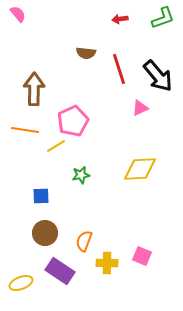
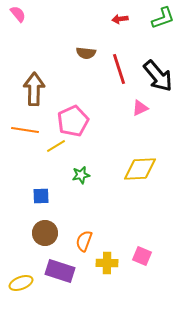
purple rectangle: rotated 16 degrees counterclockwise
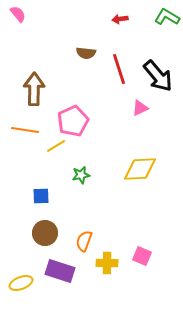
green L-shape: moved 4 px right, 1 px up; rotated 130 degrees counterclockwise
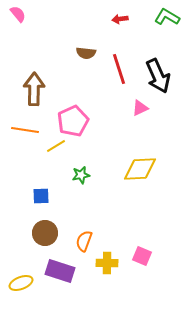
black arrow: rotated 16 degrees clockwise
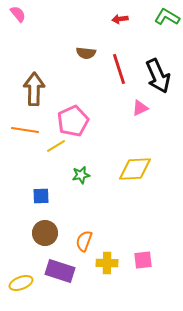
yellow diamond: moved 5 px left
pink square: moved 1 px right, 4 px down; rotated 30 degrees counterclockwise
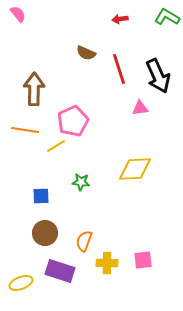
brown semicircle: rotated 18 degrees clockwise
pink triangle: rotated 18 degrees clockwise
green star: moved 7 px down; rotated 18 degrees clockwise
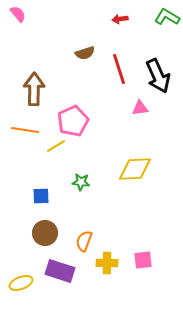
brown semicircle: moved 1 px left; rotated 42 degrees counterclockwise
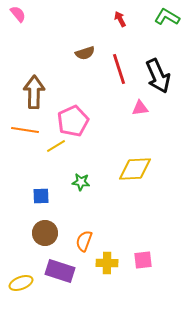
red arrow: rotated 70 degrees clockwise
brown arrow: moved 3 px down
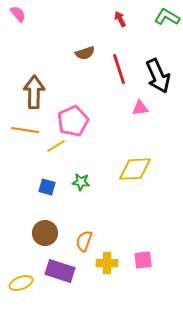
blue square: moved 6 px right, 9 px up; rotated 18 degrees clockwise
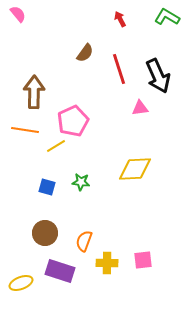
brown semicircle: rotated 36 degrees counterclockwise
